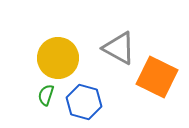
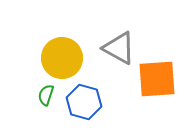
yellow circle: moved 4 px right
orange square: moved 2 px down; rotated 30 degrees counterclockwise
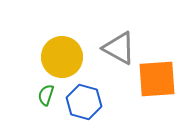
yellow circle: moved 1 px up
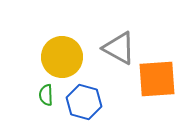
green semicircle: rotated 20 degrees counterclockwise
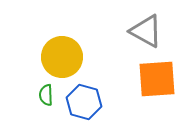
gray triangle: moved 27 px right, 17 px up
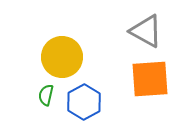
orange square: moved 7 px left
green semicircle: rotated 15 degrees clockwise
blue hexagon: rotated 16 degrees clockwise
